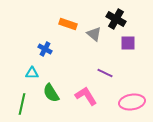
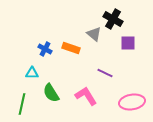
black cross: moved 3 px left
orange rectangle: moved 3 px right, 24 px down
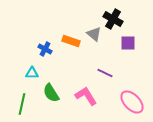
orange rectangle: moved 7 px up
pink ellipse: rotated 55 degrees clockwise
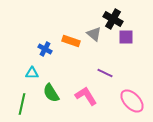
purple square: moved 2 px left, 6 px up
pink ellipse: moved 1 px up
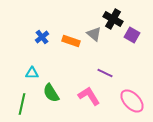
purple square: moved 6 px right, 2 px up; rotated 28 degrees clockwise
blue cross: moved 3 px left, 12 px up; rotated 24 degrees clockwise
pink L-shape: moved 3 px right
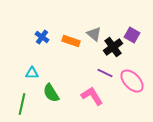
black cross: moved 28 px down; rotated 24 degrees clockwise
blue cross: rotated 16 degrees counterclockwise
pink L-shape: moved 3 px right
pink ellipse: moved 20 px up
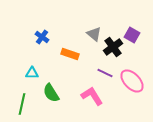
orange rectangle: moved 1 px left, 13 px down
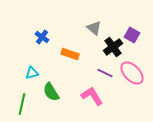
gray triangle: moved 6 px up
cyan triangle: rotated 16 degrees counterclockwise
pink ellipse: moved 8 px up
green semicircle: moved 1 px up
